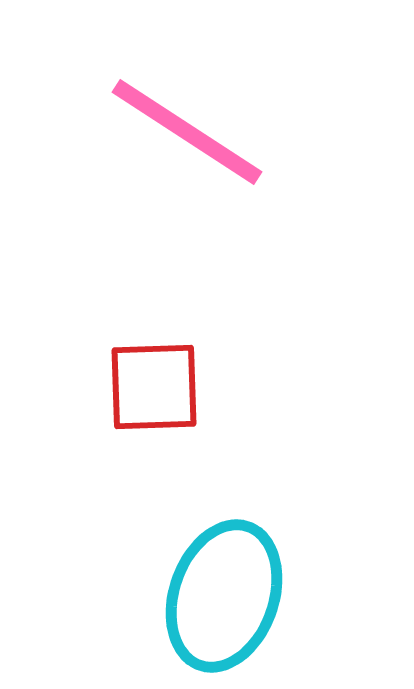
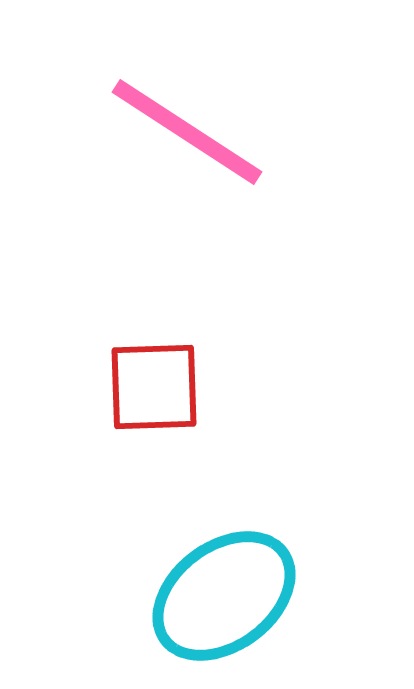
cyan ellipse: rotated 34 degrees clockwise
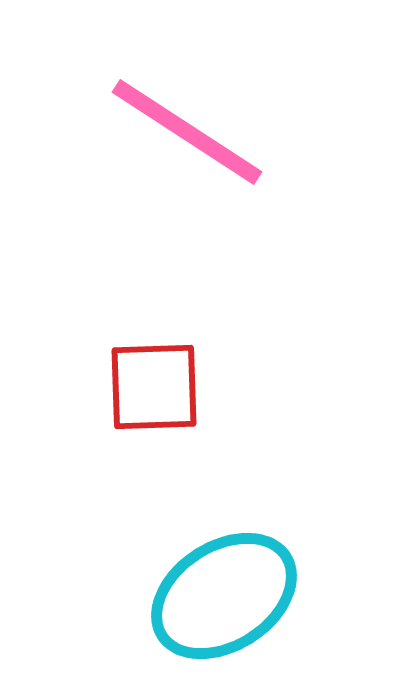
cyan ellipse: rotated 4 degrees clockwise
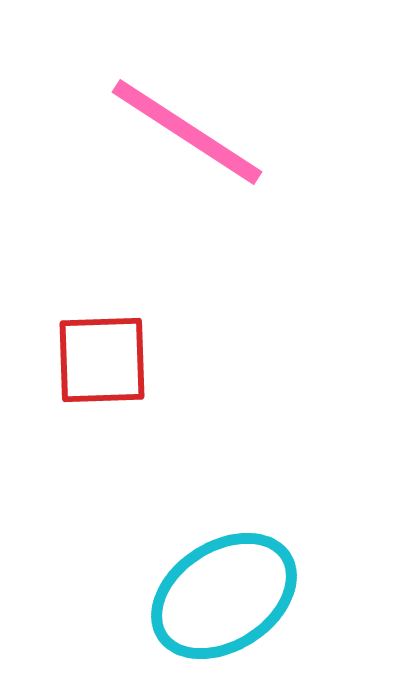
red square: moved 52 px left, 27 px up
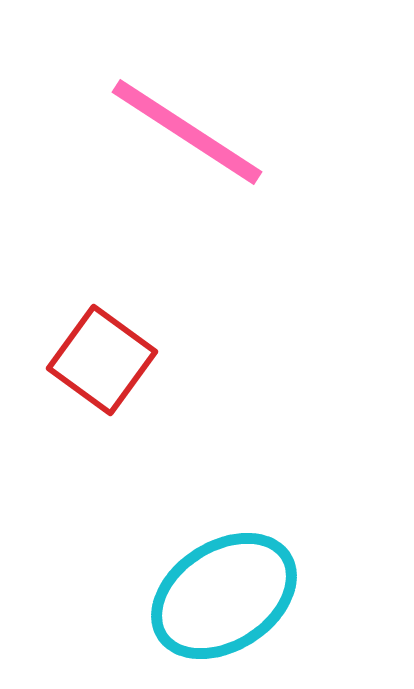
red square: rotated 38 degrees clockwise
